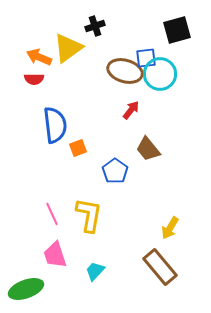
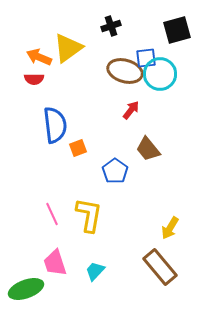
black cross: moved 16 px right
pink trapezoid: moved 8 px down
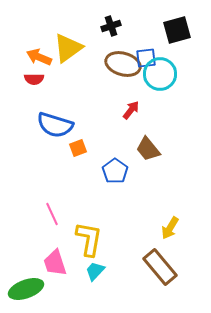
brown ellipse: moved 2 px left, 7 px up
blue semicircle: rotated 114 degrees clockwise
yellow L-shape: moved 24 px down
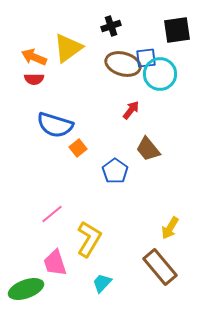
black square: rotated 8 degrees clockwise
orange arrow: moved 5 px left
orange square: rotated 18 degrees counterclockwise
pink line: rotated 75 degrees clockwise
yellow L-shape: rotated 21 degrees clockwise
cyan trapezoid: moved 7 px right, 12 px down
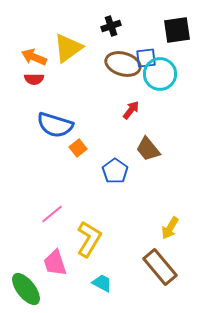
cyan trapezoid: rotated 75 degrees clockwise
green ellipse: rotated 72 degrees clockwise
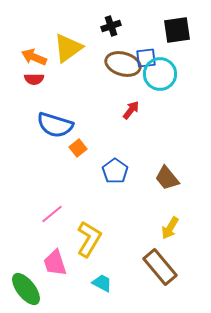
brown trapezoid: moved 19 px right, 29 px down
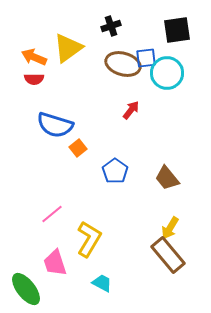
cyan circle: moved 7 px right, 1 px up
brown rectangle: moved 8 px right, 12 px up
